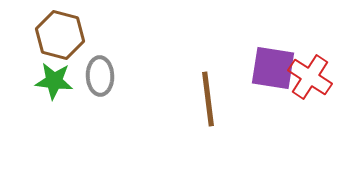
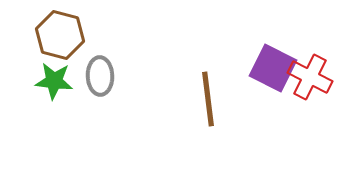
purple square: rotated 18 degrees clockwise
red cross: rotated 6 degrees counterclockwise
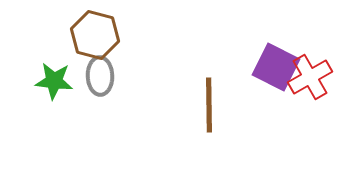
brown hexagon: moved 35 px right
purple square: moved 3 px right, 1 px up
red cross: rotated 33 degrees clockwise
brown line: moved 1 px right, 6 px down; rotated 6 degrees clockwise
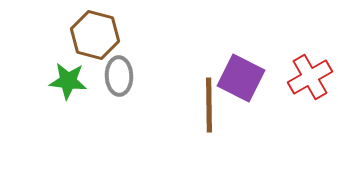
purple square: moved 35 px left, 11 px down
gray ellipse: moved 19 px right
green star: moved 14 px right
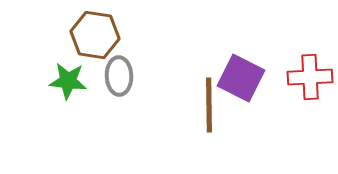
brown hexagon: rotated 6 degrees counterclockwise
red cross: rotated 27 degrees clockwise
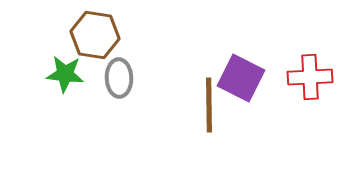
gray ellipse: moved 2 px down
green star: moved 3 px left, 7 px up
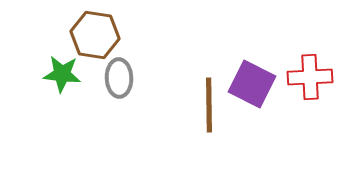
green star: moved 3 px left
purple square: moved 11 px right, 6 px down
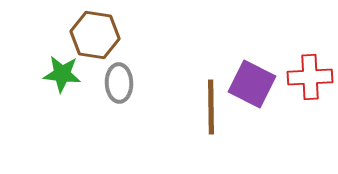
gray ellipse: moved 5 px down
brown line: moved 2 px right, 2 px down
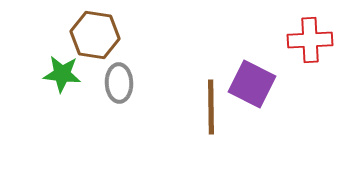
red cross: moved 37 px up
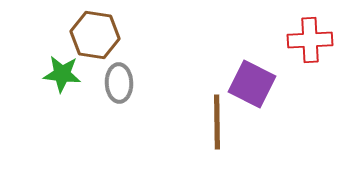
brown line: moved 6 px right, 15 px down
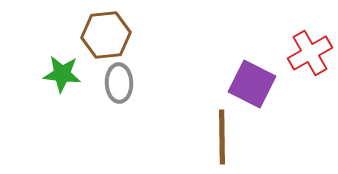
brown hexagon: moved 11 px right; rotated 15 degrees counterclockwise
red cross: moved 13 px down; rotated 27 degrees counterclockwise
brown line: moved 5 px right, 15 px down
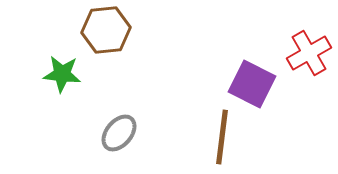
brown hexagon: moved 5 px up
red cross: moved 1 px left
gray ellipse: moved 50 px down; rotated 42 degrees clockwise
brown line: rotated 8 degrees clockwise
